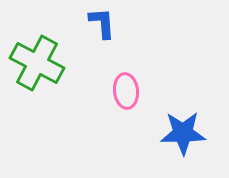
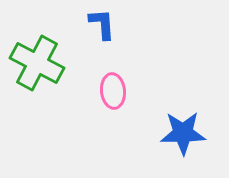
blue L-shape: moved 1 px down
pink ellipse: moved 13 px left
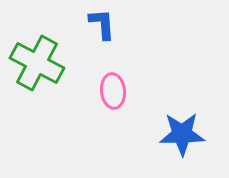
blue star: moved 1 px left, 1 px down
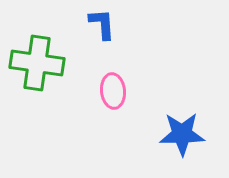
green cross: rotated 20 degrees counterclockwise
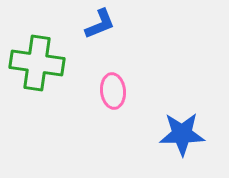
blue L-shape: moved 2 px left; rotated 72 degrees clockwise
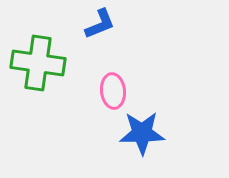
green cross: moved 1 px right
blue star: moved 40 px left, 1 px up
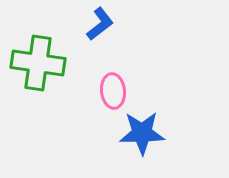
blue L-shape: rotated 16 degrees counterclockwise
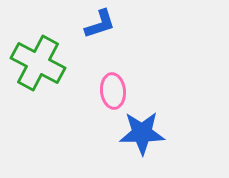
blue L-shape: rotated 20 degrees clockwise
green cross: rotated 20 degrees clockwise
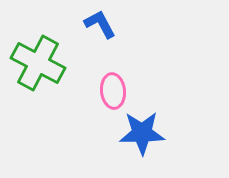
blue L-shape: rotated 100 degrees counterclockwise
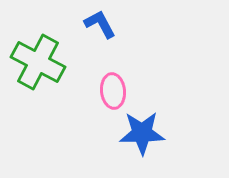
green cross: moved 1 px up
